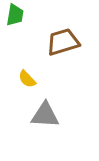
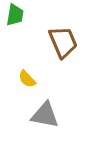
brown trapezoid: rotated 84 degrees clockwise
gray triangle: rotated 8 degrees clockwise
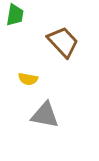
brown trapezoid: rotated 20 degrees counterclockwise
yellow semicircle: moved 1 px right; rotated 36 degrees counterclockwise
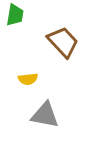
yellow semicircle: rotated 18 degrees counterclockwise
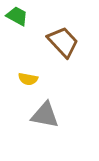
green trapezoid: moved 2 px right, 1 px down; rotated 70 degrees counterclockwise
yellow semicircle: rotated 18 degrees clockwise
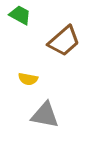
green trapezoid: moved 3 px right, 1 px up
brown trapezoid: moved 1 px right, 1 px up; rotated 92 degrees clockwise
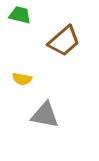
green trapezoid: rotated 15 degrees counterclockwise
yellow semicircle: moved 6 px left
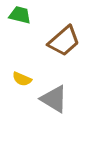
yellow semicircle: rotated 12 degrees clockwise
gray triangle: moved 9 px right, 16 px up; rotated 20 degrees clockwise
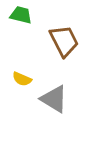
green trapezoid: moved 1 px right
brown trapezoid: rotated 76 degrees counterclockwise
